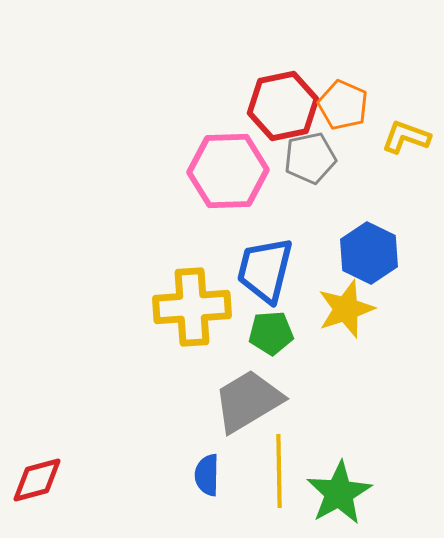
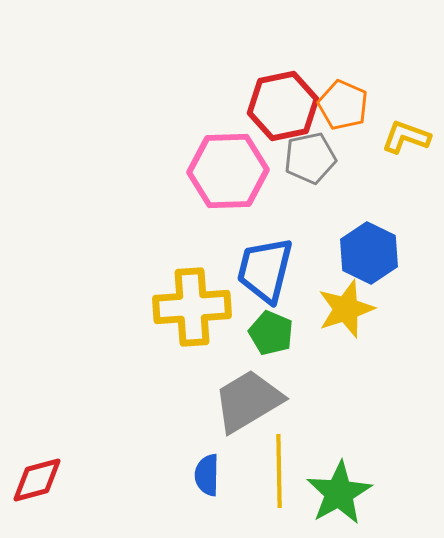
green pentagon: rotated 27 degrees clockwise
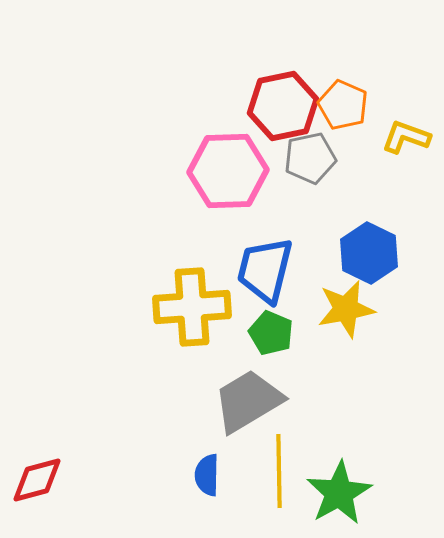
yellow star: rotated 8 degrees clockwise
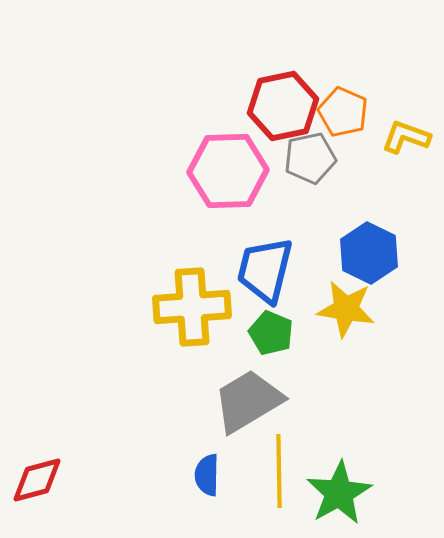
orange pentagon: moved 7 px down
yellow star: rotated 20 degrees clockwise
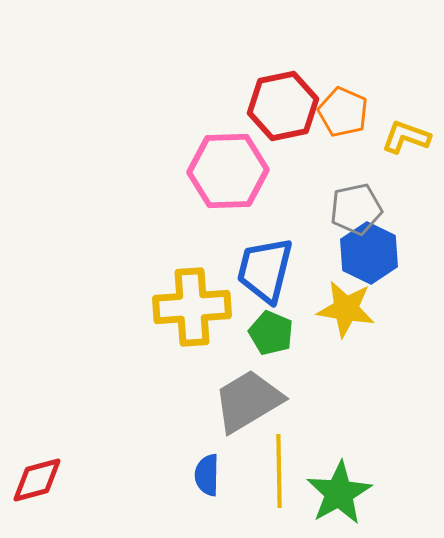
gray pentagon: moved 46 px right, 51 px down
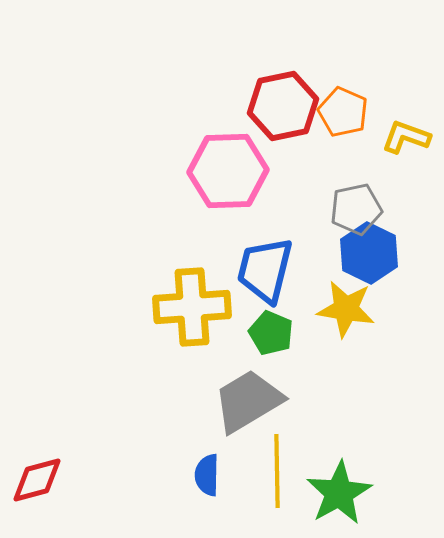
yellow line: moved 2 px left
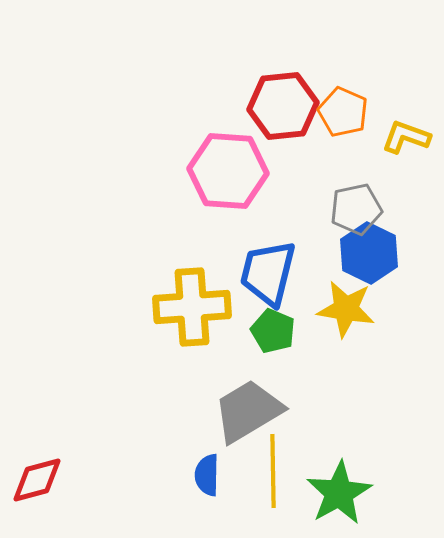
red hexagon: rotated 6 degrees clockwise
pink hexagon: rotated 6 degrees clockwise
blue trapezoid: moved 3 px right, 3 px down
green pentagon: moved 2 px right, 2 px up
gray trapezoid: moved 10 px down
yellow line: moved 4 px left
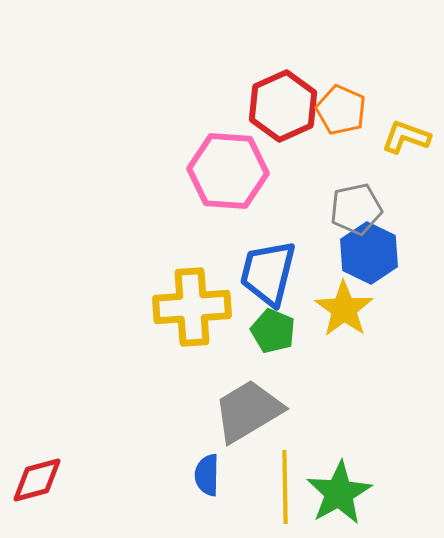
red hexagon: rotated 18 degrees counterclockwise
orange pentagon: moved 2 px left, 2 px up
yellow star: moved 2 px left; rotated 26 degrees clockwise
yellow line: moved 12 px right, 16 px down
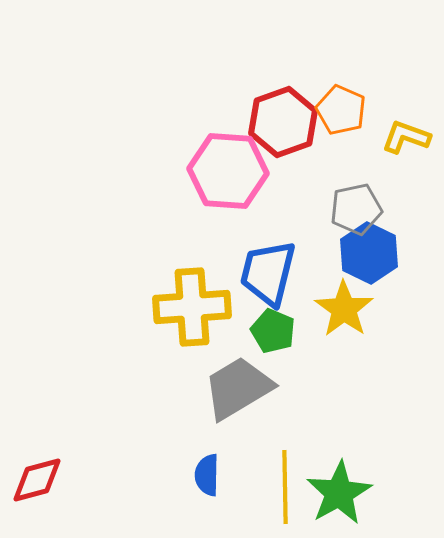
red hexagon: moved 16 px down; rotated 4 degrees clockwise
gray trapezoid: moved 10 px left, 23 px up
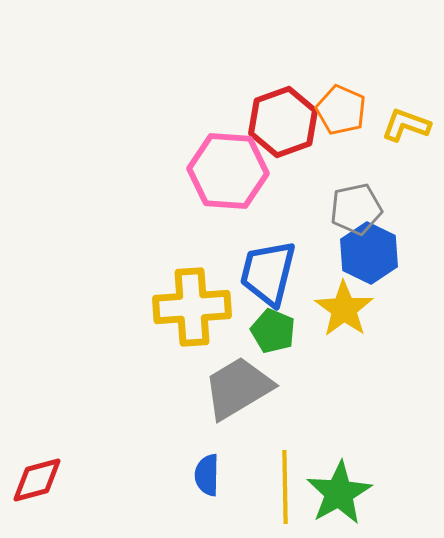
yellow L-shape: moved 12 px up
